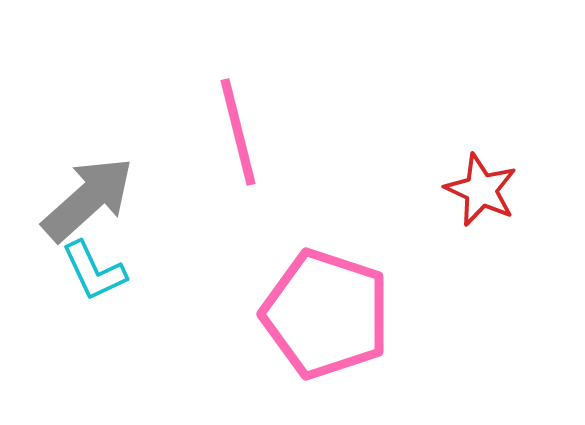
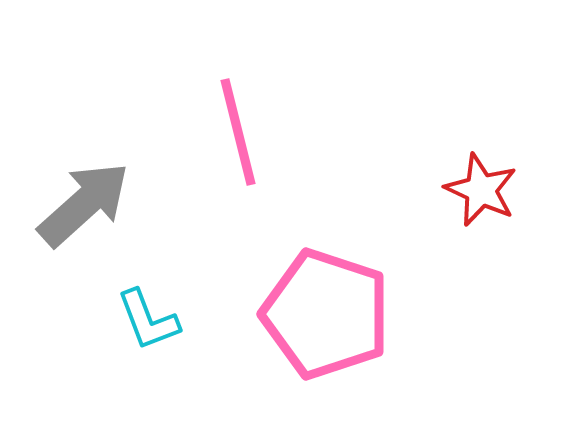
gray arrow: moved 4 px left, 5 px down
cyan L-shape: moved 54 px right, 49 px down; rotated 4 degrees clockwise
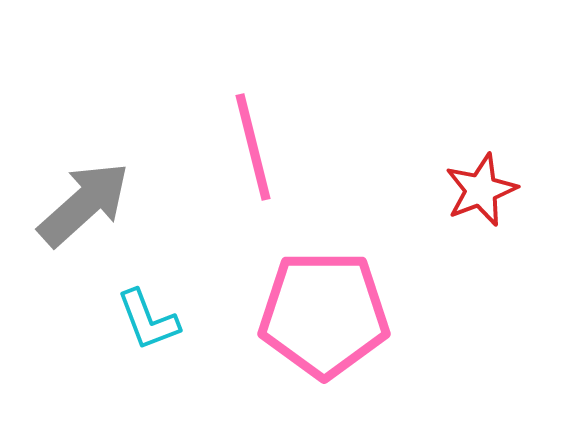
pink line: moved 15 px right, 15 px down
red star: rotated 26 degrees clockwise
pink pentagon: moved 2 px left; rotated 18 degrees counterclockwise
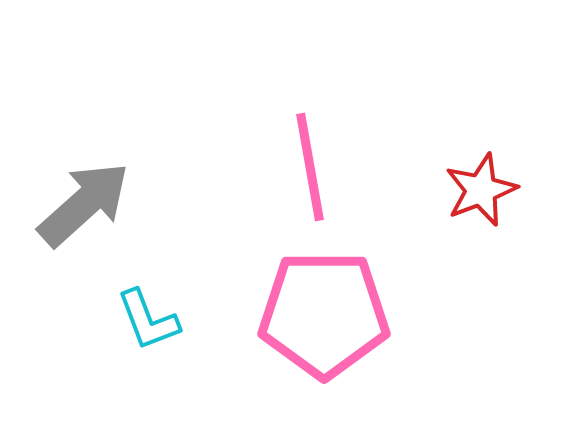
pink line: moved 57 px right, 20 px down; rotated 4 degrees clockwise
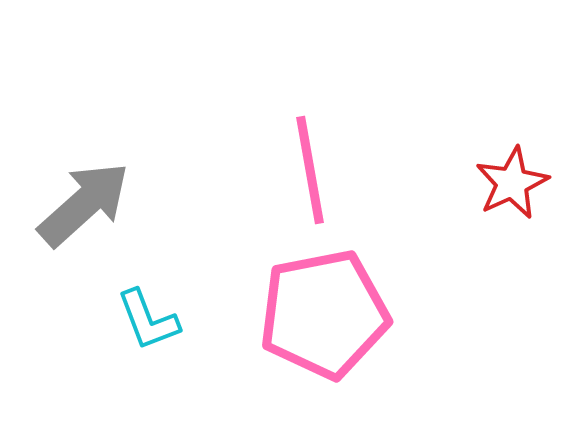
pink line: moved 3 px down
red star: moved 31 px right, 7 px up; rotated 4 degrees counterclockwise
pink pentagon: rotated 11 degrees counterclockwise
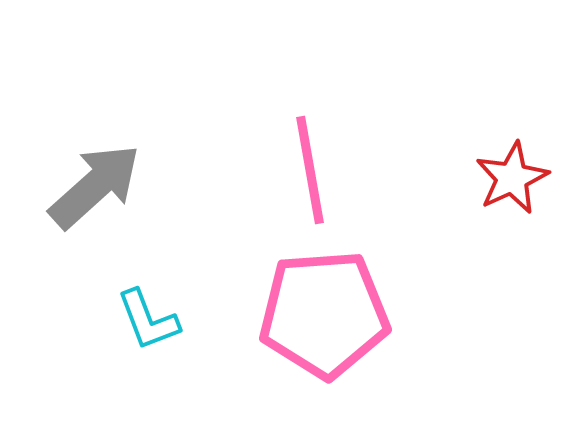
red star: moved 5 px up
gray arrow: moved 11 px right, 18 px up
pink pentagon: rotated 7 degrees clockwise
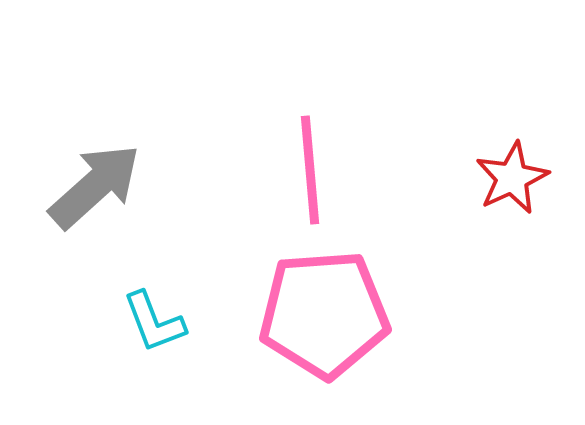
pink line: rotated 5 degrees clockwise
cyan L-shape: moved 6 px right, 2 px down
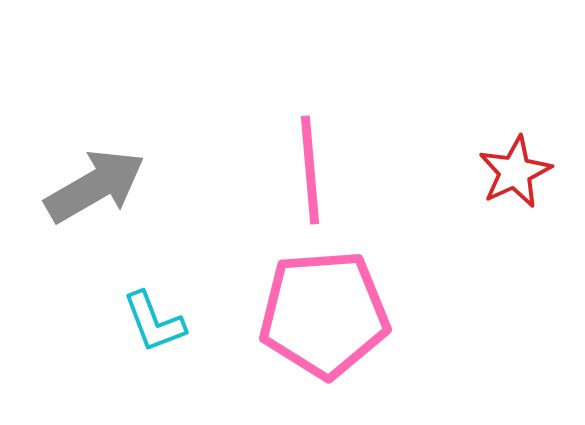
red star: moved 3 px right, 6 px up
gray arrow: rotated 12 degrees clockwise
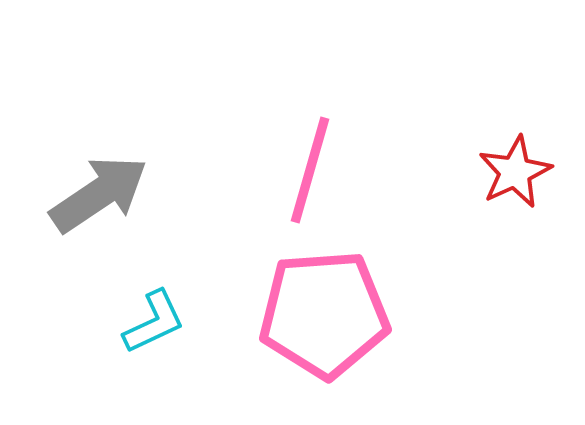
pink line: rotated 21 degrees clockwise
gray arrow: moved 4 px right, 8 px down; rotated 4 degrees counterclockwise
cyan L-shape: rotated 94 degrees counterclockwise
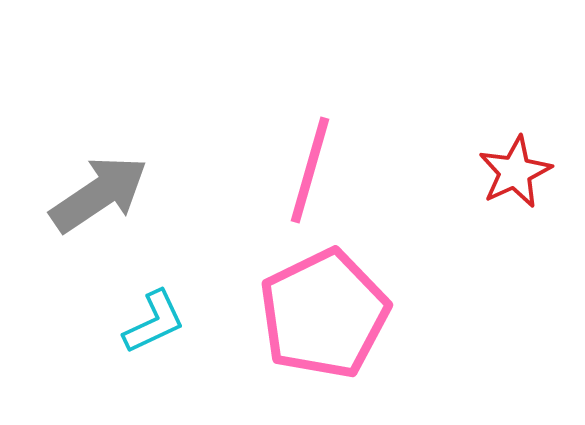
pink pentagon: rotated 22 degrees counterclockwise
